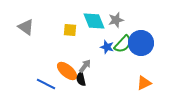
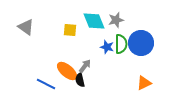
green semicircle: moved 2 px left; rotated 42 degrees counterclockwise
black semicircle: moved 1 px left, 1 px down
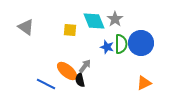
gray star: moved 1 px left, 1 px up; rotated 21 degrees counterclockwise
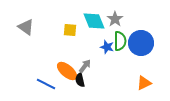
green semicircle: moved 1 px left, 3 px up
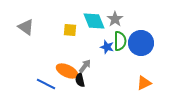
orange ellipse: rotated 15 degrees counterclockwise
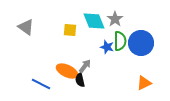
blue line: moved 5 px left
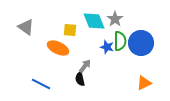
orange ellipse: moved 9 px left, 23 px up
black semicircle: moved 1 px up
